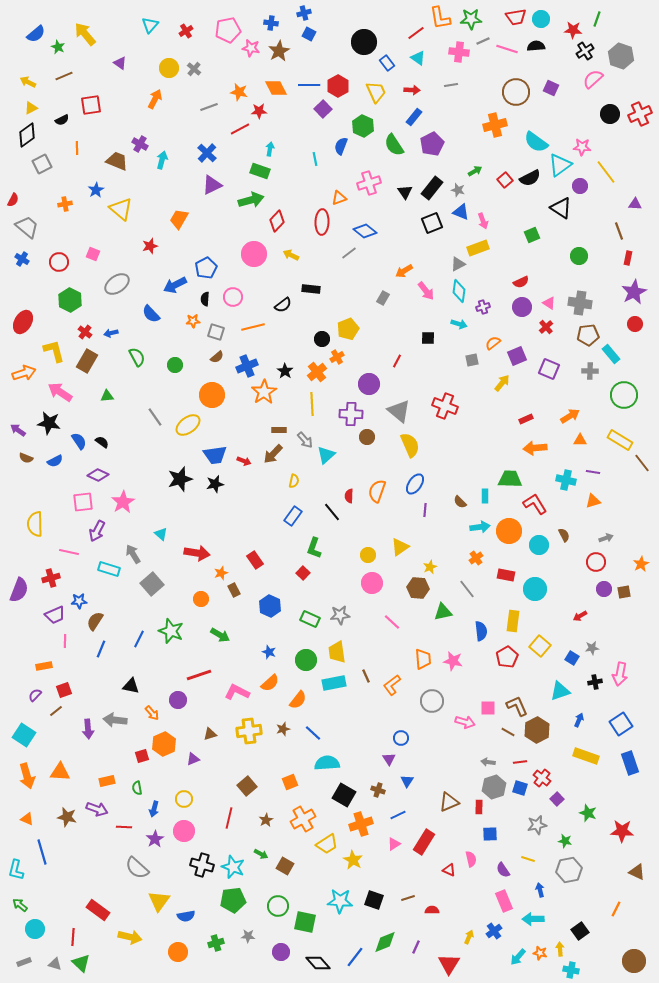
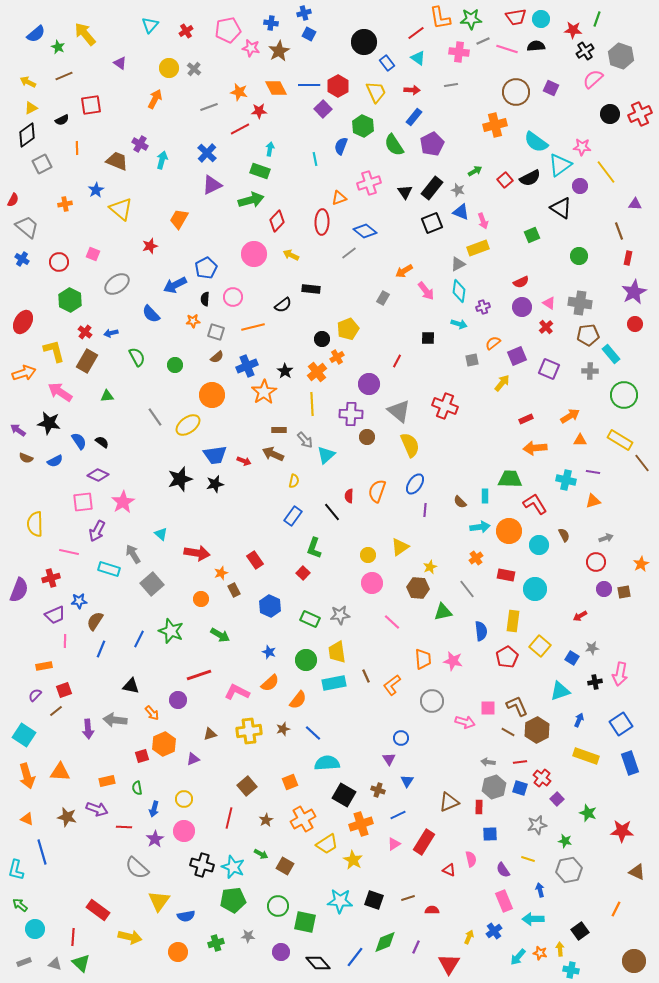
brown arrow at (273, 454): rotated 70 degrees clockwise
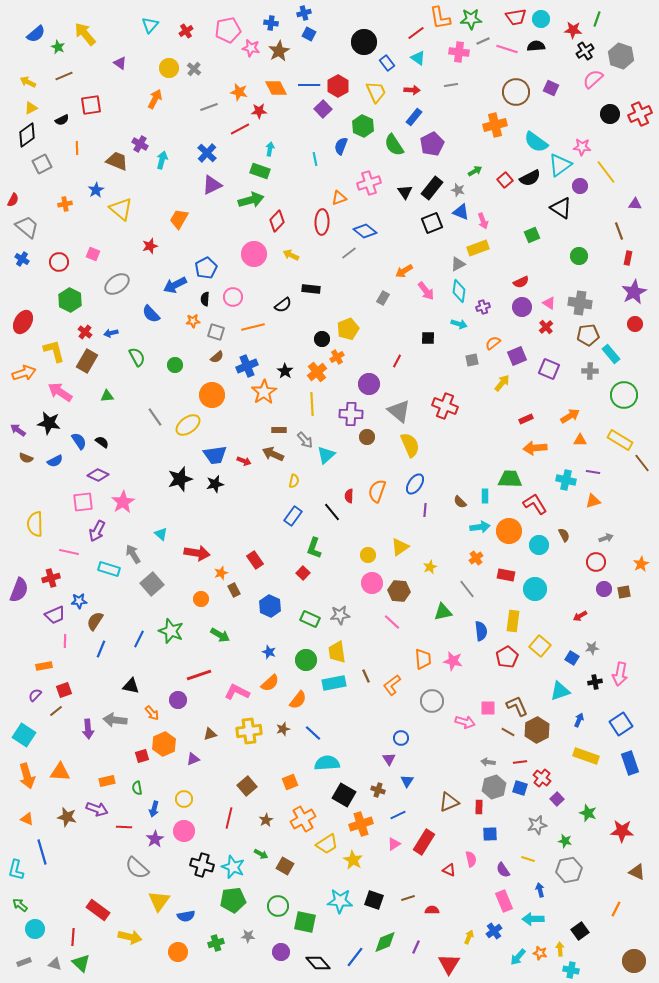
brown hexagon at (418, 588): moved 19 px left, 3 px down
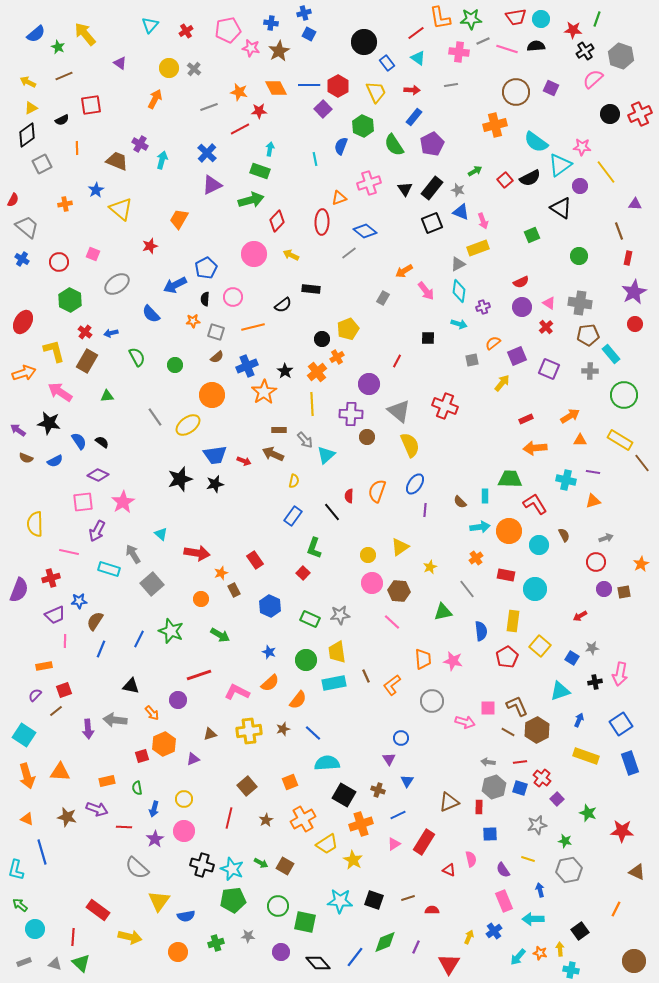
black triangle at (405, 192): moved 3 px up
green arrow at (261, 854): moved 9 px down
cyan star at (233, 867): moved 1 px left, 2 px down
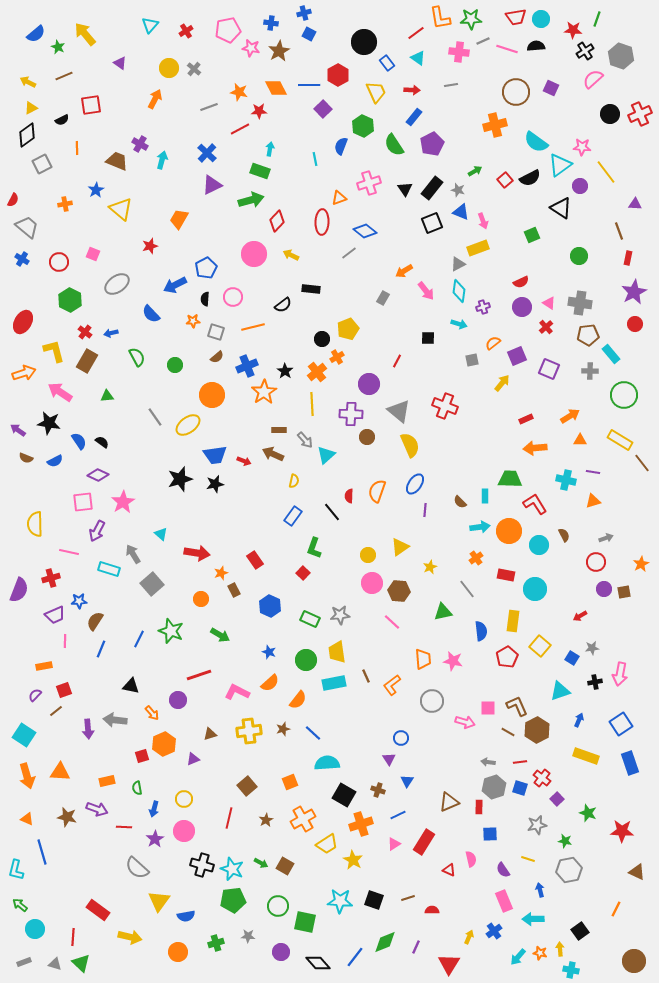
red hexagon at (338, 86): moved 11 px up
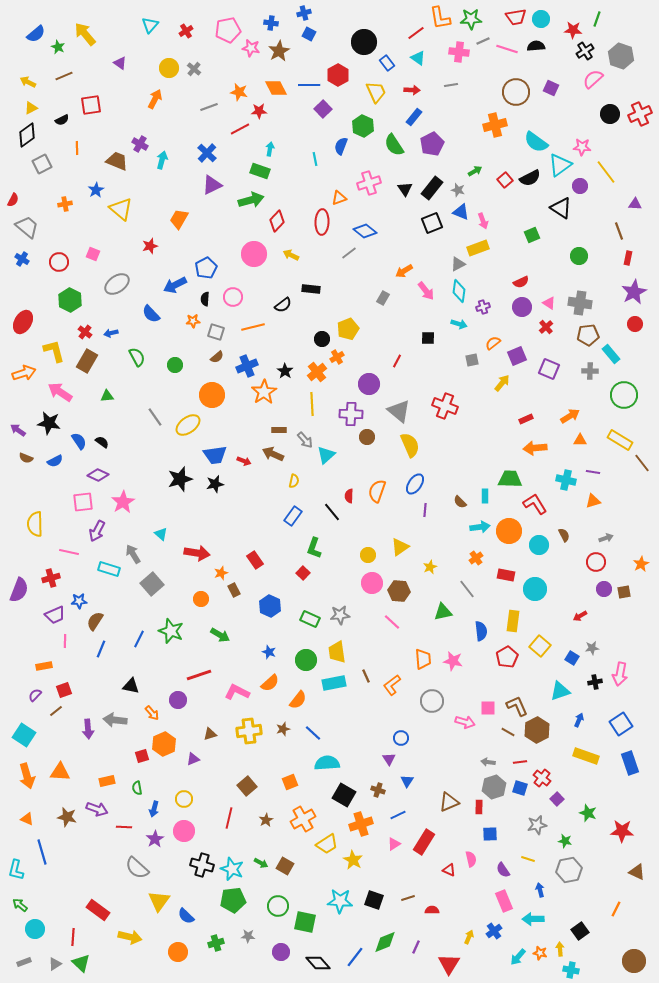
blue semicircle at (186, 916): rotated 54 degrees clockwise
gray triangle at (55, 964): rotated 48 degrees counterclockwise
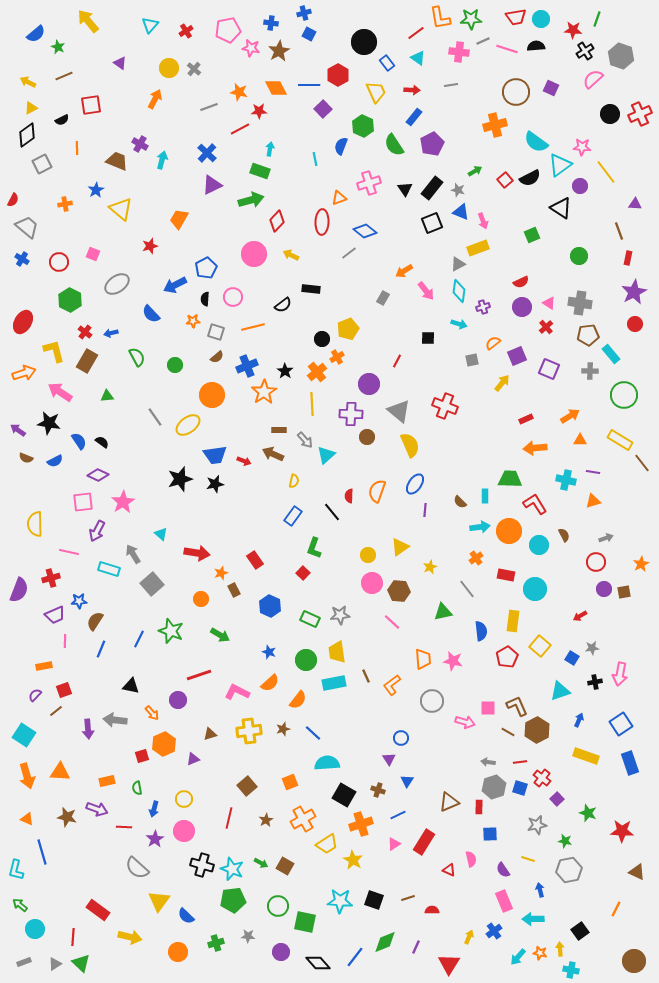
yellow arrow at (85, 34): moved 3 px right, 13 px up
